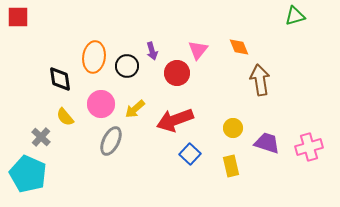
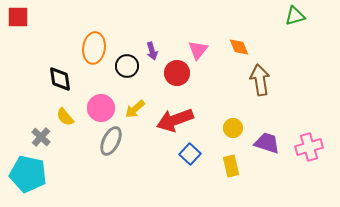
orange ellipse: moved 9 px up
pink circle: moved 4 px down
cyan pentagon: rotated 12 degrees counterclockwise
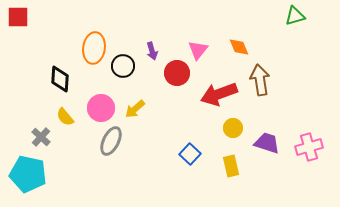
black circle: moved 4 px left
black diamond: rotated 12 degrees clockwise
red arrow: moved 44 px right, 26 px up
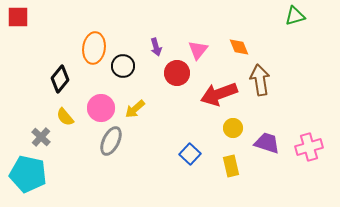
purple arrow: moved 4 px right, 4 px up
black diamond: rotated 36 degrees clockwise
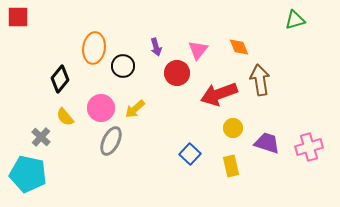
green triangle: moved 4 px down
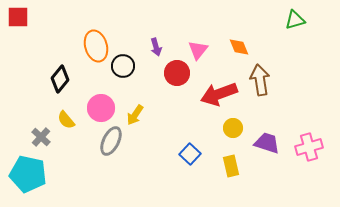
orange ellipse: moved 2 px right, 2 px up; rotated 24 degrees counterclockwise
yellow arrow: moved 6 px down; rotated 15 degrees counterclockwise
yellow semicircle: moved 1 px right, 3 px down
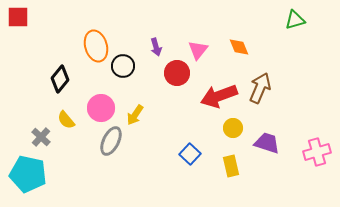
brown arrow: moved 8 px down; rotated 32 degrees clockwise
red arrow: moved 2 px down
pink cross: moved 8 px right, 5 px down
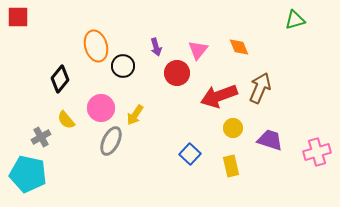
gray cross: rotated 18 degrees clockwise
purple trapezoid: moved 3 px right, 3 px up
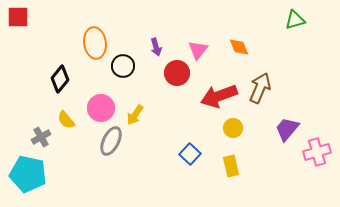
orange ellipse: moved 1 px left, 3 px up; rotated 8 degrees clockwise
purple trapezoid: moved 17 px right, 11 px up; rotated 68 degrees counterclockwise
